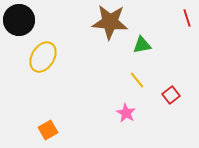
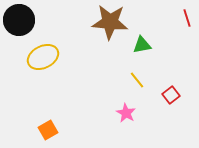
yellow ellipse: rotated 32 degrees clockwise
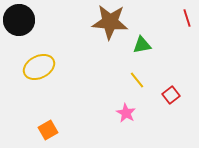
yellow ellipse: moved 4 px left, 10 px down
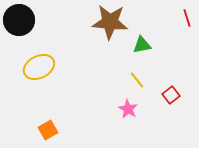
pink star: moved 2 px right, 4 px up
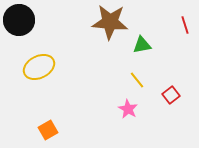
red line: moved 2 px left, 7 px down
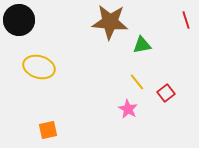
red line: moved 1 px right, 5 px up
yellow ellipse: rotated 44 degrees clockwise
yellow line: moved 2 px down
red square: moved 5 px left, 2 px up
orange square: rotated 18 degrees clockwise
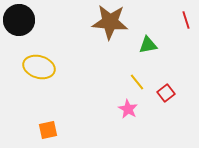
green triangle: moved 6 px right
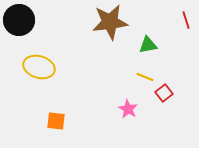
brown star: rotated 12 degrees counterclockwise
yellow line: moved 8 px right, 5 px up; rotated 30 degrees counterclockwise
red square: moved 2 px left
orange square: moved 8 px right, 9 px up; rotated 18 degrees clockwise
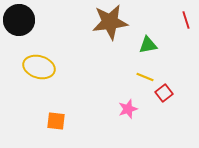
pink star: rotated 24 degrees clockwise
